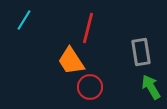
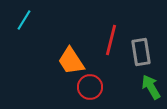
red line: moved 23 px right, 12 px down
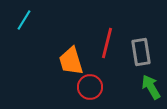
red line: moved 4 px left, 3 px down
orange trapezoid: rotated 16 degrees clockwise
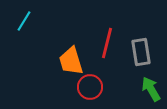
cyan line: moved 1 px down
green arrow: moved 2 px down
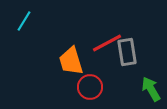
red line: rotated 48 degrees clockwise
gray rectangle: moved 14 px left
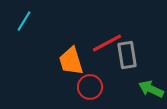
gray rectangle: moved 3 px down
green arrow: rotated 35 degrees counterclockwise
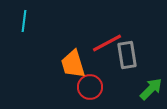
cyan line: rotated 25 degrees counterclockwise
orange trapezoid: moved 2 px right, 3 px down
green arrow: rotated 110 degrees clockwise
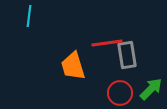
cyan line: moved 5 px right, 5 px up
red line: rotated 20 degrees clockwise
orange trapezoid: moved 2 px down
red circle: moved 30 px right, 6 px down
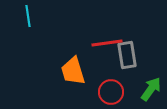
cyan line: moved 1 px left; rotated 15 degrees counterclockwise
orange trapezoid: moved 5 px down
green arrow: rotated 10 degrees counterclockwise
red circle: moved 9 px left, 1 px up
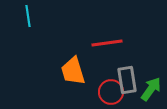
gray rectangle: moved 25 px down
